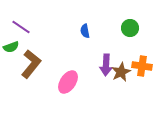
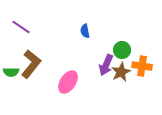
green circle: moved 8 px left, 22 px down
green semicircle: moved 25 px down; rotated 21 degrees clockwise
purple arrow: rotated 20 degrees clockwise
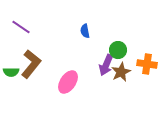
green circle: moved 4 px left
orange cross: moved 5 px right, 2 px up
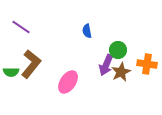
blue semicircle: moved 2 px right
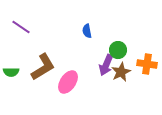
brown L-shape: moved 12 px right, 3 px down; rotated 20 degrees clockwise
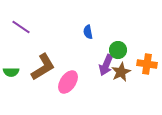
blue semicircle: moved 1 px right, 1 px down
